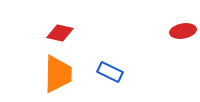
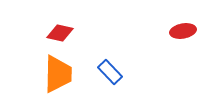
blue rectangle: rotated 20 degrees clockwise
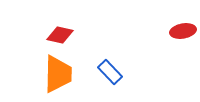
red diamond: moved 2 px down
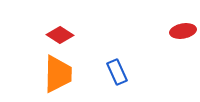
red diamond: rotated 20 degrees clockwise
blue rectangle: moved 7 px right; rotated 20 degrees clockwise
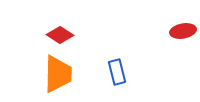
blue rectangle: rotated 10 degrees clockwise
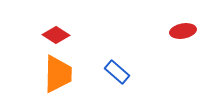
red diamond: moved 4 px left
blue rectangle: rotated 35 degrees counterclockwise
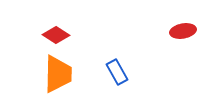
blue rectangle: rotated 20 degrees clockwise
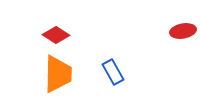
blue rectangle: moved 4 px left
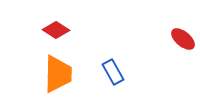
red ellipse: moved 8 px down; rotated 50 degrees clockwise
red diamond: moved 5 px up
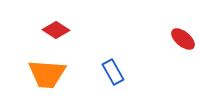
orange trapezoid: moved 11 px left; rotated 93 degrees clockwise
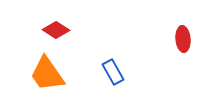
red ellipse: rotated 45 degrees clockwise
orange trapezoid: rotated 51 degrees clockwise
